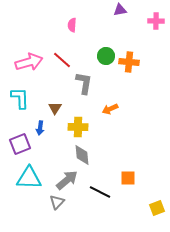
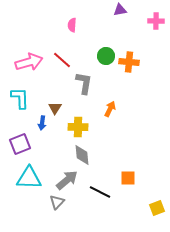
orange arrow: rotated 140 degrees clockwise
blue arrow: moved 2 px right, 5 px up
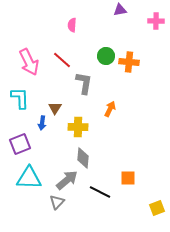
pink arrow: rotated 80 degrees clockwise
gray diamond: moved 1 px right, 3 px down; rotated 10 degrees clockwise
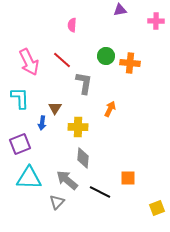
orange cross: moved 1 px right, 1 px down
gray arrow: rotated 100 degrees counterclockwise
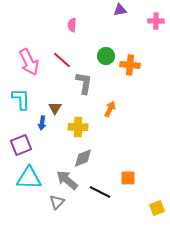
orange cross: moved 2 px down
cyan L-shape: moved 1 px right, 1 px down
purple square: moved 1 px right, 1 px down
gray diamond: rotated 65 degrees clockwise
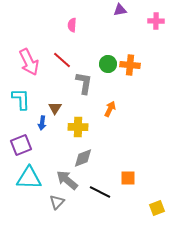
green circle: moved 2 px right, 8 px down
